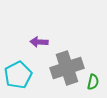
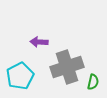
gray cross: moved 1 px up
cyan pentagon: moved 2 px right, 1 px down
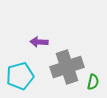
cyan pentagon: rotated 12 degrees clockwise
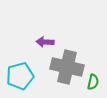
purple arrow: moved 6 px right
gray cross: rotated 32 degrees clockwise
